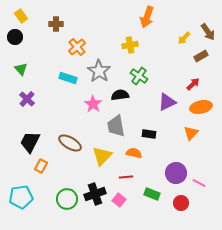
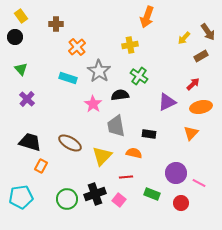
black trapezoid: rotated 80 degrees clockwise
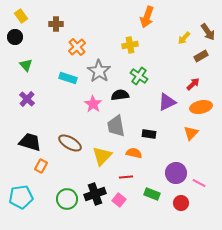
green triangle: moved 5 px right, 4 px up
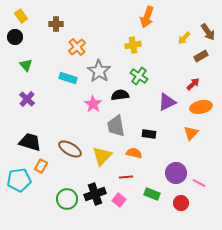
yellow cross: moved 3 px right
brown ellipse: moved 6 px down
cyan pentagon: moved 2 px left, 17 px up
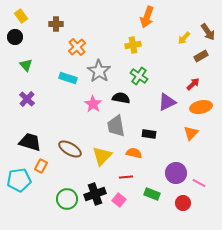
black semicircle: moved 1 px right, 3 px down; rotated 18 degrees clockwise
red circle: moved 2 px right
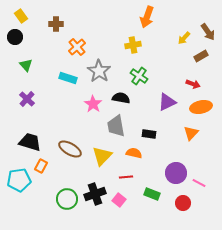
red arrow: rotated 64 degrees clockwise
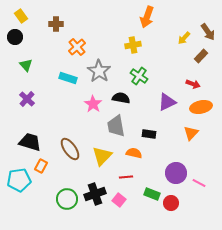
brown rectangle: rotated 16 degrees counterclockwise
brown ellipse: rotated 25 degrees clockwise
red circle: moved 12 px left
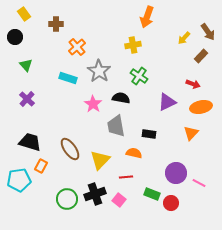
yellow rectangle: moved 3 px right, 2 px up
yellow triangle: moved 2 px left, 4 px down
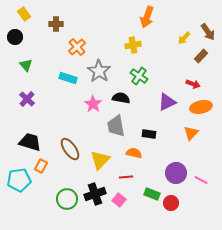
pink line: moved 2 px right, 3 px up
